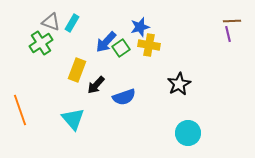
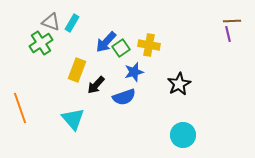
blue star: moved 6 px left, 45 px down
orange line: moved 2 px up
cyan circle: moved 5 px left, 2 px down
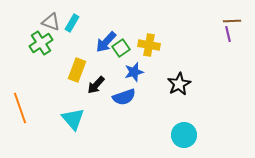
cyan circle: moved 1 px right
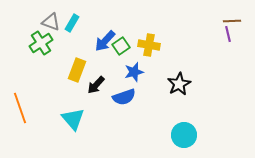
blue arrow: moved 1 px left, 1 px up
green square: moved 2 px up
